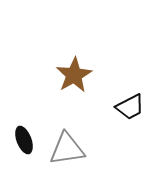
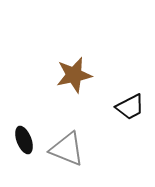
brown star: rotated 18 degrees clockwise
gray triangle: rotated 30 degrees clockwise
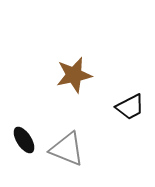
black ellipse: rotated 12 degrees counterclockwise
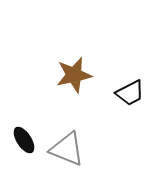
black trapezoid: moved 14 px up
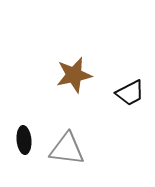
black ellipse: rotated 28 degrees clockwise
gray triangle: rotated 15 degrees counterclockwise
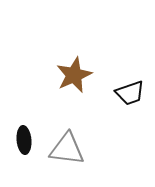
brown star: rotated 12 degrees counterclockwise
black trapezoid: rotated 8 degrees clockwise
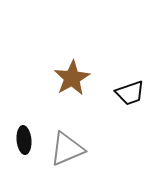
brown star: moved 2 px left, 3 px down; rotated 6 degrees counterclockwise
gray triangle: rotated 30 degrees counterclockwise
